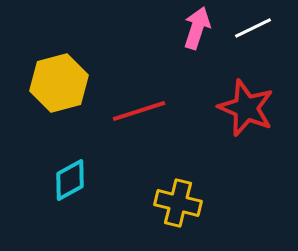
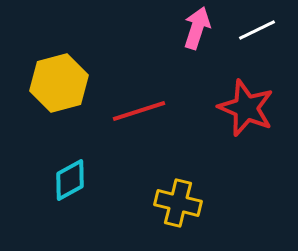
white line: moved 4 px right, 2 px down
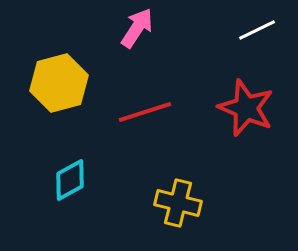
pink arrow: moved 60 px left; rotated 15 degrees clockwise
red line: moved 6 px right, 1 px down
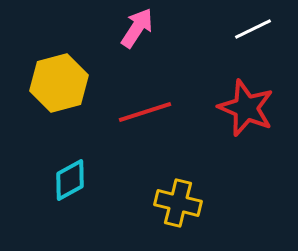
white line: moved 4 px left, 1 px up
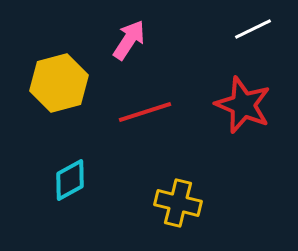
pink arrow: moved 8 px left, 12 px down
red star: moved 3 px left, 3 px up
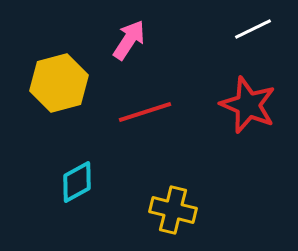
red star: moved 5 px right
cyan diamond: moved 7 px right, 2 px down
yellow cross: moved 5 px left, 7 px down
